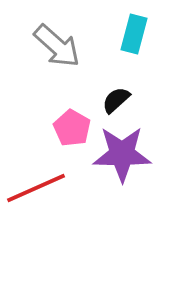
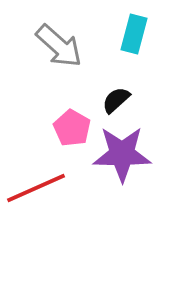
gray arrow: moved 2 px right
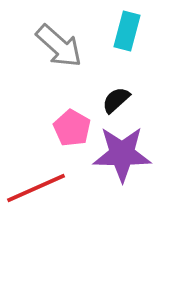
cyan rectangle: moved 7 px left, 3 px up
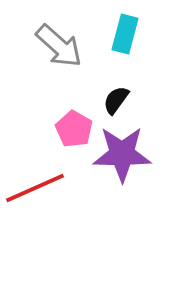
cyan rectangle: moved 2 px left, 3 px down
black semicircle: rotated 12 degrees counterclockwise
pink pentagon: moved 2 px right, 1 px down
red line: moved 1 px left
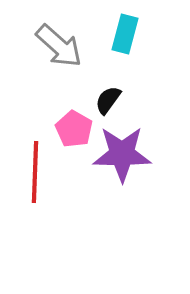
black semicircle: moved 8 px left
red line: moved 16 px up; rotated 64 degrees counterclockwise
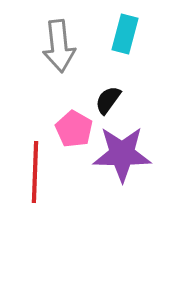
gray arrow: rotated 42 degrees clockwise
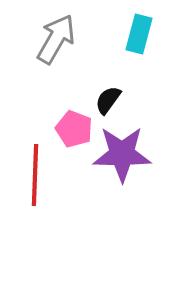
cyan rectangle: moved 14 px right
gray arrow: moved 3 px left, 7 px up; rotated 144 degrees counterclockwise
pink pentagon: rotated 9 degrees counterclockwise
red line: moved 3 px down
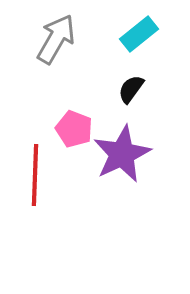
cyan rectangle: rotated 36 degrees clockwise
black semicircle: moved 23 px right, 11 px up
purple star: rotated 26 degrees counterclockwise
